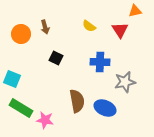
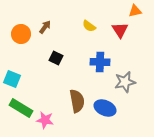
brown arrow: rotated 128 degrees counterclockwise
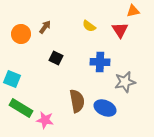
orange triangle: moved 2 px left
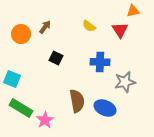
pink star: rotated 30 degrees clockwise
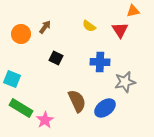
brown semicircle: rotated 15 degrees counterclockwise
blue ellipse: rotated 60 degrees counterclockwise
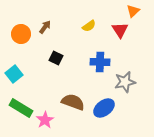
orange triangle: rotated 32 degrees counterclockwise
yellow semicircle: rotated 72 degrees counterclockwise
cyan square: moved 2 px right, 5 px up; rotated 30 degrees clockwise
brown semicircle: moved 4 px left, 1 px down; rotated 45 degrees counterclockwise
blue ellipse: moved 1 px left
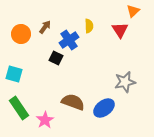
yellow semicircle: rotated 56 degrees counterclockwise
blue cross: moved 31 px left, 22 px up; rotated 36 degrees counterclockwise
cyan square: rotated 36 degrees counterclockwise
green rectangle: moved 2 px left; rotated 25 degrees clockwise
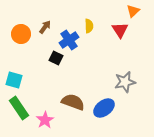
cyan square: moved 6 px down
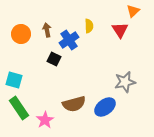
brown arrow: moved 2 px right, 3 px down; rotated 48 degrees counterclockwise
black square: moved 2 px left, 1 px down
brown semicircle: moved 1 px right, 2 px down; rotated 145 degrees clockwise
blue ellipse: moved 1 px right, 1 px up
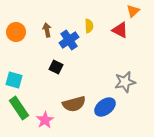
red triangle: rotated 30 degrees counterclockwise
orange circle: moved 5 px left, 2 px up
black square: moved 2 px right, 8 px down
